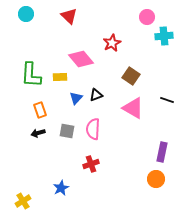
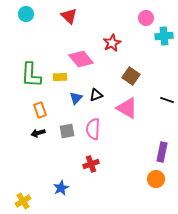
pink circle: moved 1 px left, 1 px down
pink triangle: moved 6 px left
gray square: rotated 21 degrees counterclockwise
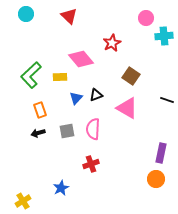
green L-shape: rotated 44 degrees clockwise
purple rectangle: moved 1 px left, 1 px down
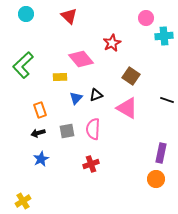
green L-shape: moved 8 px left, 10 px up
blue star: moved 20 px left, 29 px up
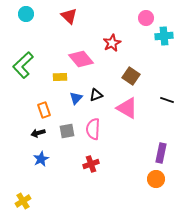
orange rectangle: moved 4 px right
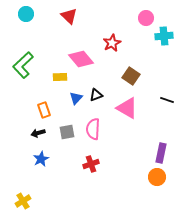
gray square: moved 1 px down
orange circle: moved 1 px right, 2 px up
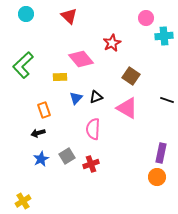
black triangle: moved 2 px down
gray square: moved 24 px down; rotated 21 degrees counterclockwise
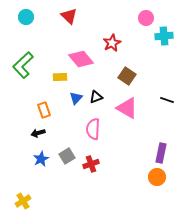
cyan circle: moved 3 px down
brown square: moved 4 px left
